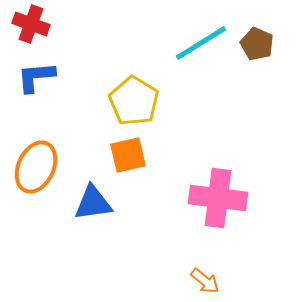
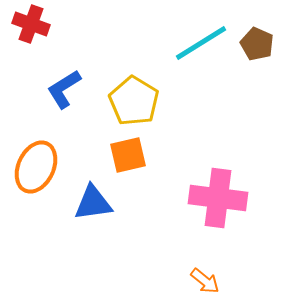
blue L-shape: moved 28 px right, 12 px down; rotated 27 degrees counterclockwise
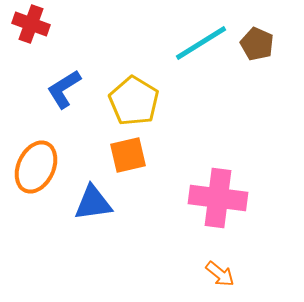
orange arrow: moved 15 px right, 7 px up
